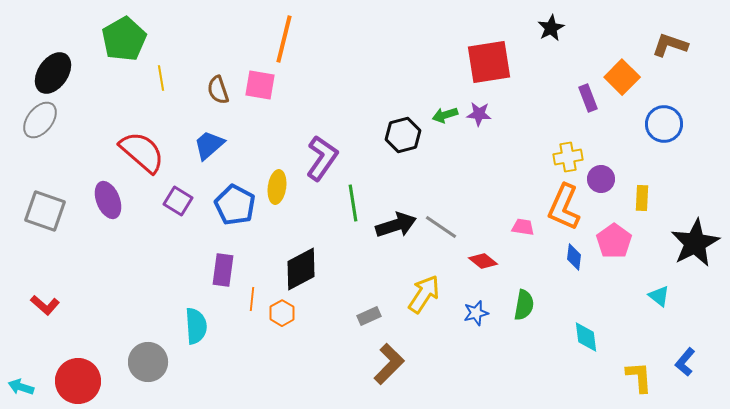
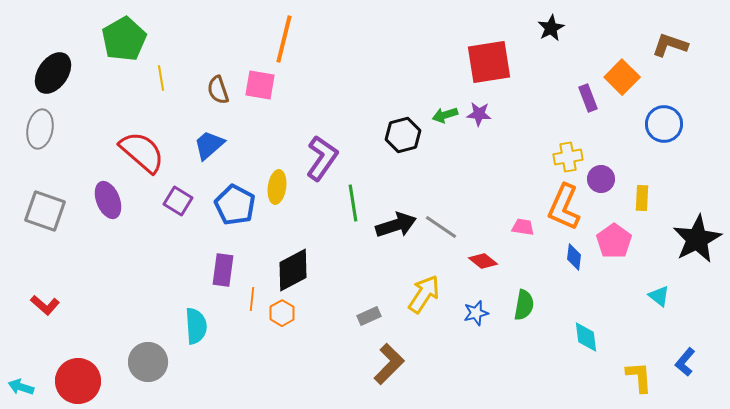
gray ellipse at (40, 120): moved 9 px down; rotated 27 degrees counterclockwise
black star at (695, 243): moved 2 px right, 4 px up
black diamond at (301, 269): moved 8 px left, 1 px down
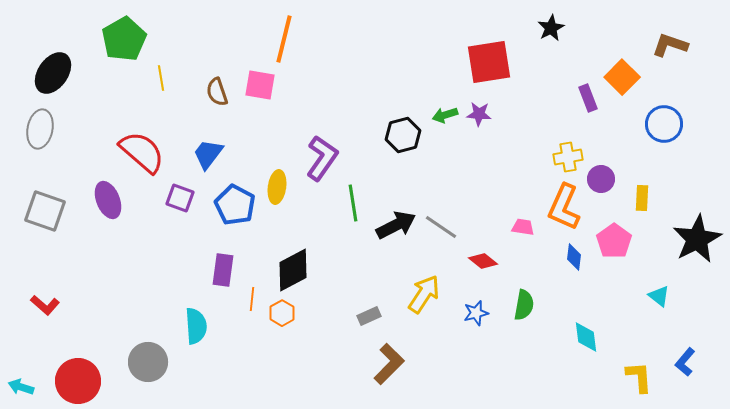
brown semicircle at (218, 90): moved 1 px left, 2 px down
blue trapezoid at (209, 145): moved 1 px left, 9 px down; rotated 12 degrees counterclockwise
purple square at (178, 201): moved 2 px right, 3 px up; rotated 12 degrees counterclockwise
black arrow at (396, 225): rotated 9 degrees counterclockwise
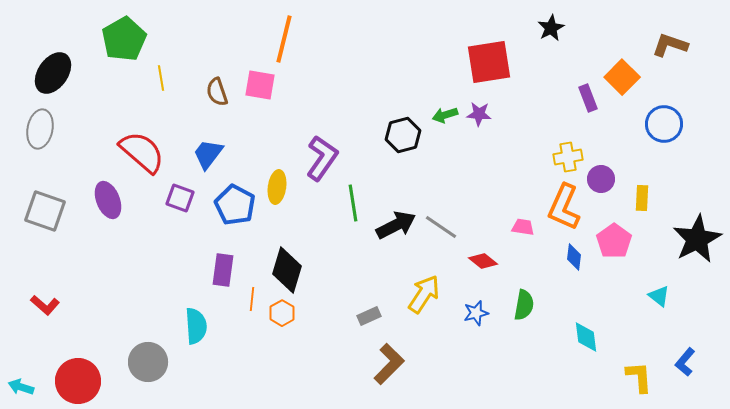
black diamond at (293, 270): moved 6 px left; rotated 45 degrees counterclockwise
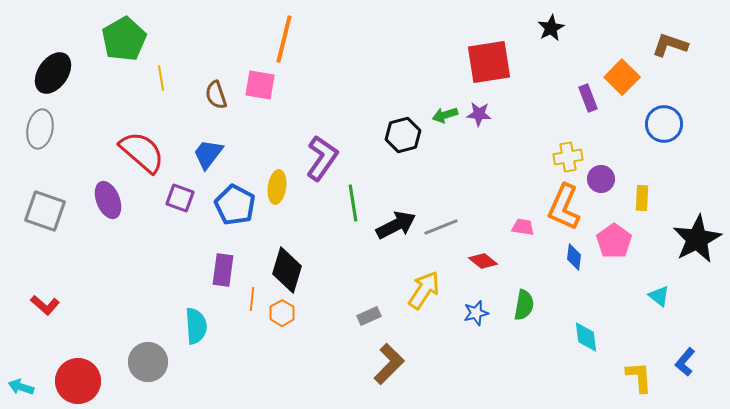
brown semicircle at (217, 92): moved 1 px left, 3 px down
gray line at (441, 227): rotated 56 degrees counterclockwise
yellow arrow at (424, 294): moved 4 px up
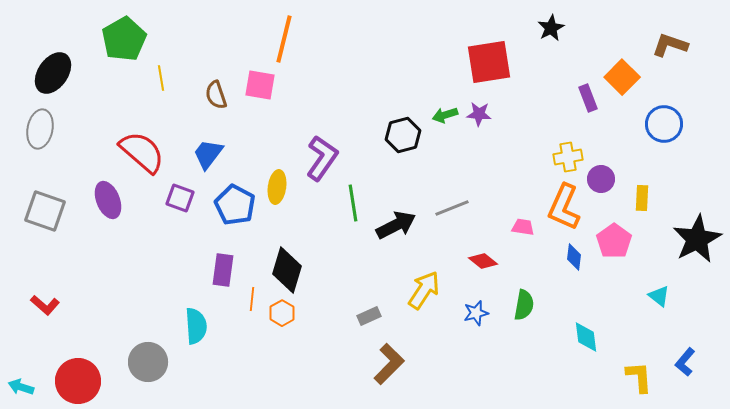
gray line at (441, 227): moved 11 px right, 19 px up
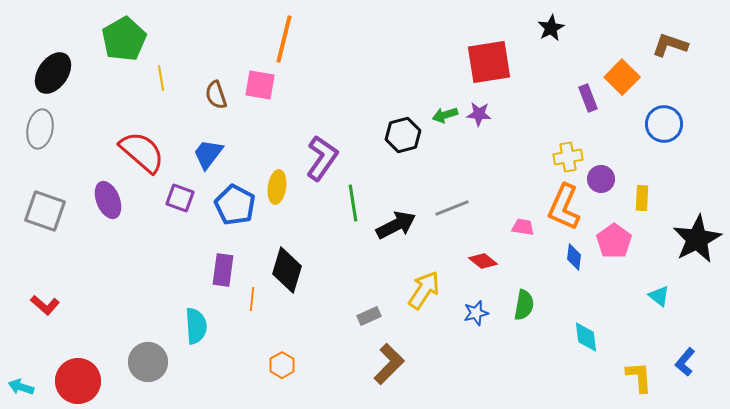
orange hexagon at (282, 313): moved 52 px down
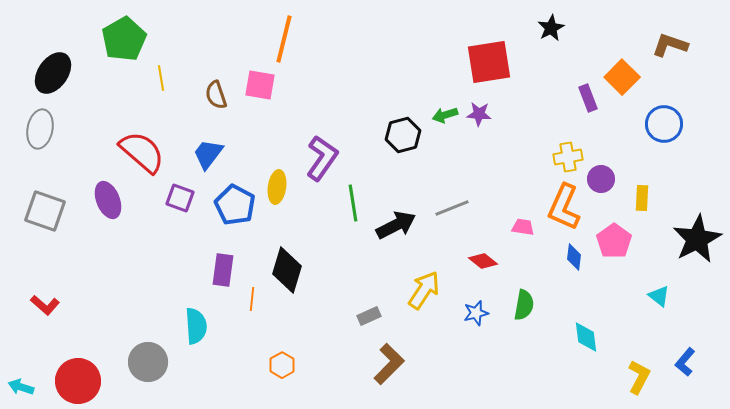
yellow L-shape at (639, 377): rotated 32 degrees clockwise
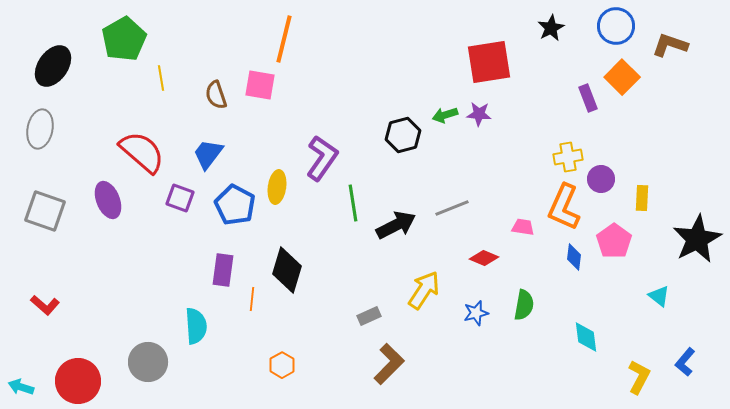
black ellipse at (53, 73): moved 7 px up
blue circle at (664, 124): moved 48 px left, 98 px up
red diamond at (483, 261): moved 1 px right, 3 px up; rotated 16 degrees counterclockwise
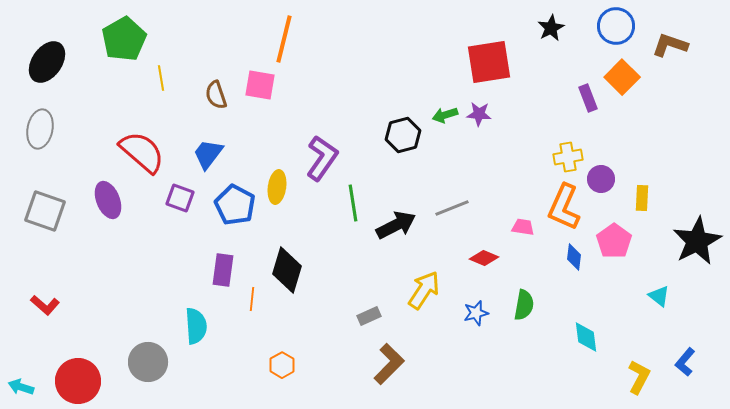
black ellipse at (53, 66): moved 6 px left, 4 px up
black star at (697, 239): moved 2 px down
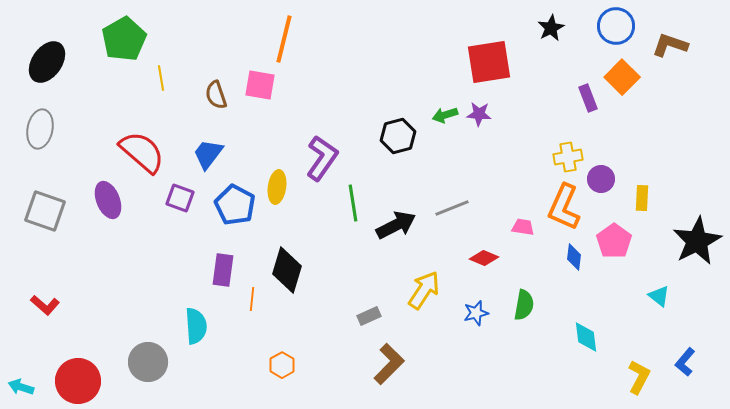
black hexagon at (403, 135): moved 5 px left, 1 px down
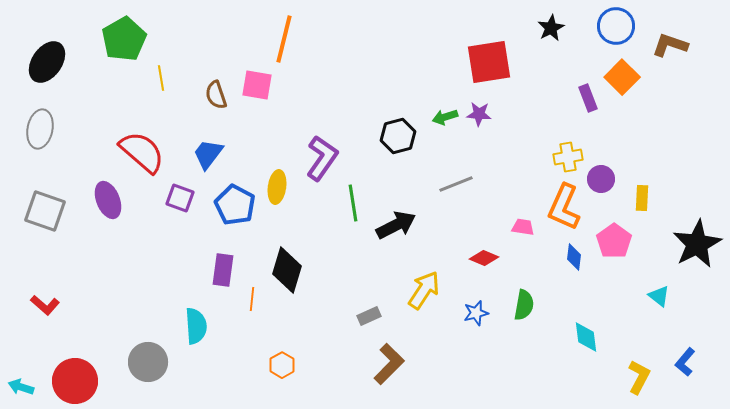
pink square at (260, 85): moved 3 px left
green arrow at (445, 115): moved 2 px down
gray line at (452, 208): moved 4 px right, 24 px up
black star at (697, 241): moved 3 px down
red circle at (78, 381): moved 3 px left
